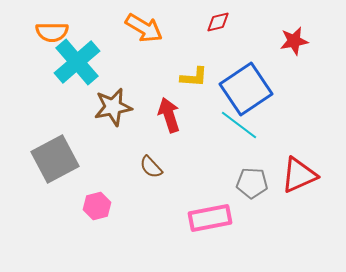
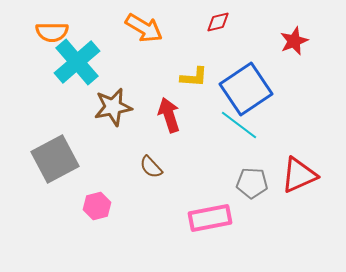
red star: rotated 12 degrees counterclockwise
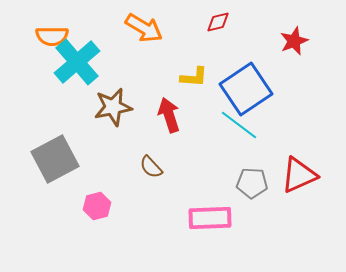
orange semicircle: moved 4 px down
pink rectangle: rotated 9 degrees clockwise
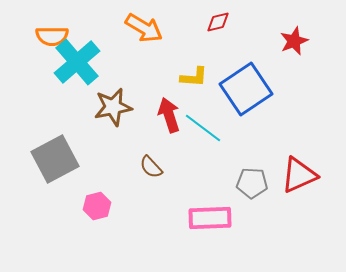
cyan line: moved 36 px left, 3 px down
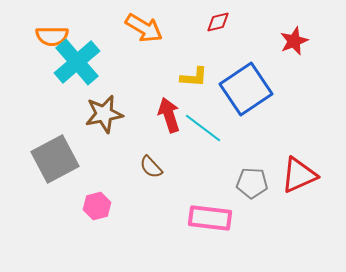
brown star: moved 9 px left, 7 px down
pink rectangle: rotated 9 degrees clockwise
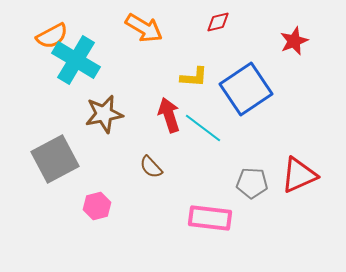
orange semicircle: rotated 28 degrees counterclockwise
cyan cross: moved 1 px left, 2 px up; rotated 18 degrees counterclockwise
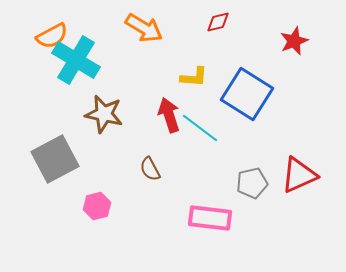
blue square: moved 1 px right, 5 px down; rotated 24 degrees counterclockwise
brown star: rotated 24 degrees clockwise
cyan line: moved 3 px left
brown semicircle: moved 1 px left, 2 px down; rotated 15 degrees clockwise
gray pentagon: rotated 16 degrees counterclockwise
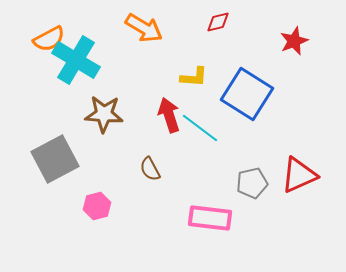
orange semicircle: moved 3 px left, 3 px down
brown star: rotated 9 degrees counterclockwise
